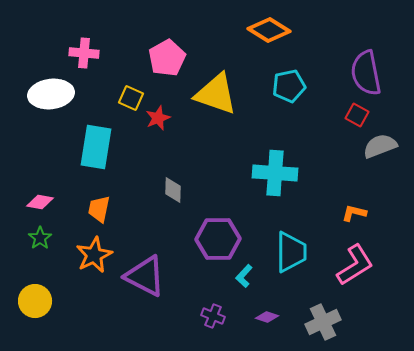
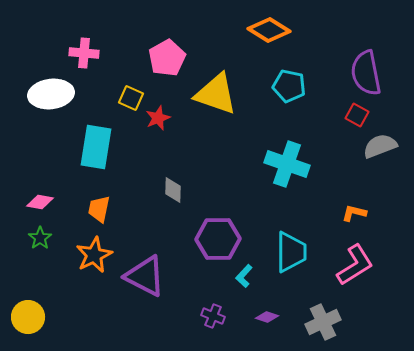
cyan pentagon: rotated 24 degrees clockwise
cyan cross: moved 12 px right, 9 px up; rotated 15 degrees clockwise
yellow circle: moved 7 px left, 16 px down
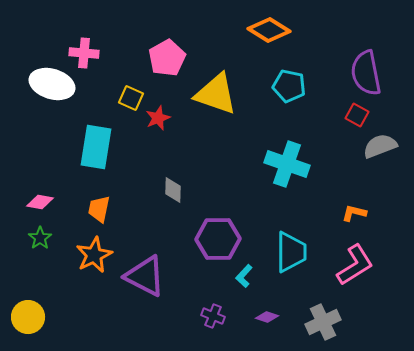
white ellipse: moved 1 px right, 10 px up; rotated 24 degrees clockwise
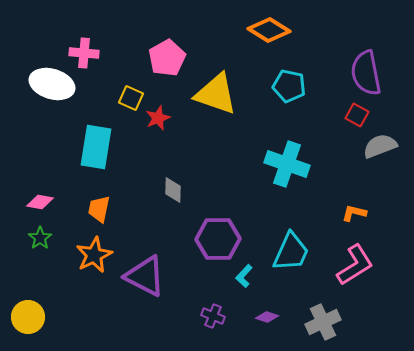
cyan trapezoid: rotated 24 degrees clockwise
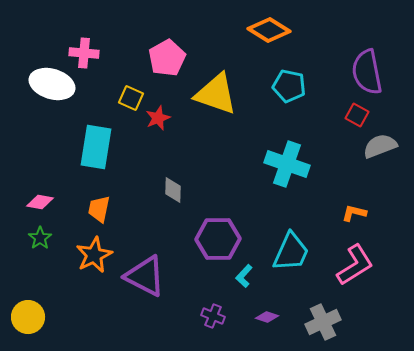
purple semicircle: moved 1 px right, 1 px up
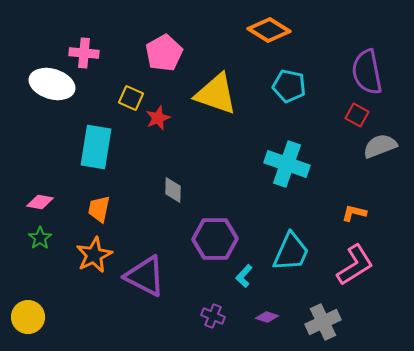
pink pentagon: moved 3 px left, 5 px up
purple hexagon: moved 3 px left
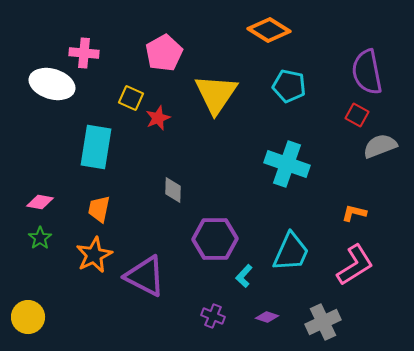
yellow triangle: rotated 45 degrees clockwise
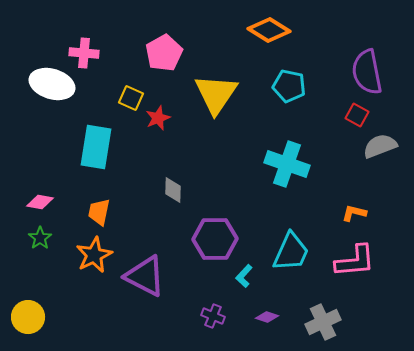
orange trapezoid: moved 3 px down
pink L-shape: moved 4 px up; rotated 27 degrees clockwise
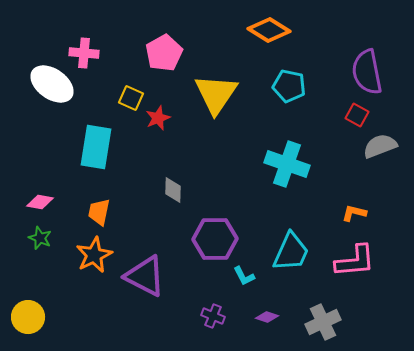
white ellipse: rotated 18 degrees clockwise
green star: rotated 15 degrees counterclockwise
cyan L-shape: rotated 70 degrees counterclockwise
